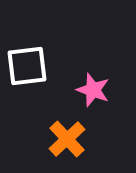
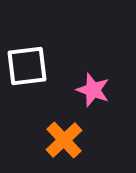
orange cross: moved 3 px left, 1 px down
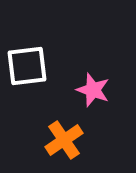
orange cross: rotated 9 degrees clockwise
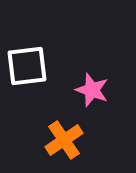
pink star: moved 1 px left
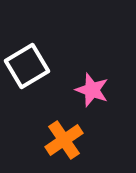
white square: rotated 24 degrees counterclockwise
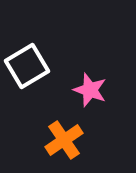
pink star: moved 2 px left
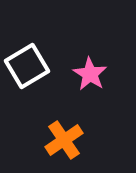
pink star: moved 16 px up; rotated 12 degrees clockwise
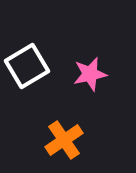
pink star: rotated 28 degrees clockwise
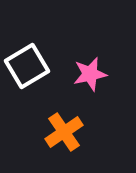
orange cross: moved 8 px up
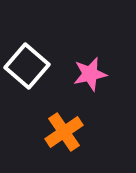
white square: rotated 18 degrees counterclockwise
